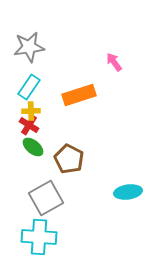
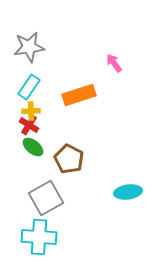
pink arrow: moved 1 px down
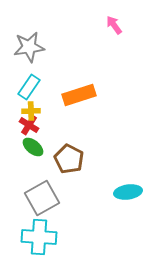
pink arrow: moved 38 px up
gray square: moved 4 px left
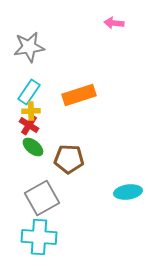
pink arrow: moved 2 px up; rotated 48 degrees counterclockwise
cyan rectangle: moved 5 px down
brown pentagon: rotated 24 degrees counterclockwise
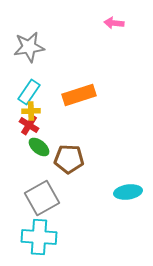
green ellipse: moved 6 px right
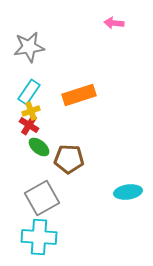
yellow cross: rotated 18 degrees counterclockwise
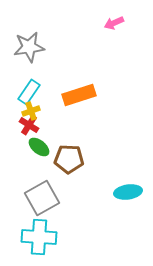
pink arrow: rotated 30 degrees counterclockwise
